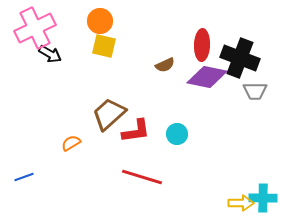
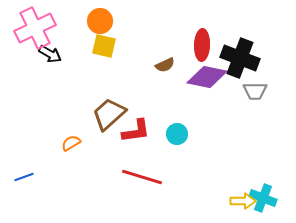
cyan cross: rotated 20 degrees clockwise
yellow arrow: moved 2 px right, 2 px up
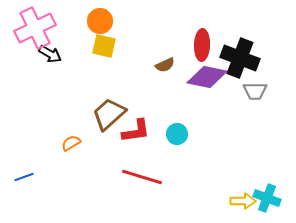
cyan cross: moved 4 px right
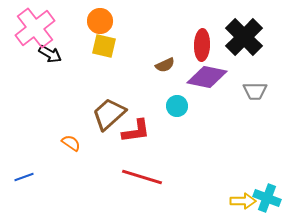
pink cross: rotated 12 degrees counterclockwise
black cross: moved 4 px right, 21 px up; rotated 24 degrees clockwise
cyan circle: moved 28 px up
orange semicircle: rotated 66 degrees clockwise
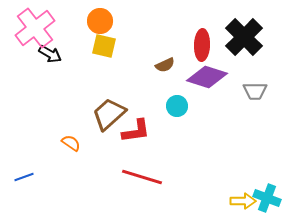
purple diamond: rotated 6 degrees clockwise
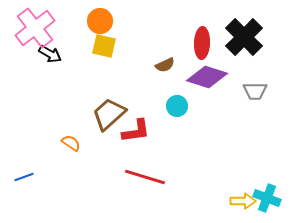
red ellipse: moved 2 px up
red line: moved 3 px right
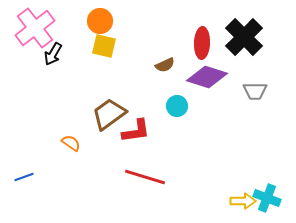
black arrow: moved 3 px right; rotated 90 degrees clockwise
brown trapezoid: rotated 6 degrees clockwise
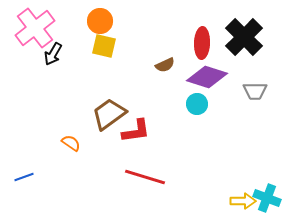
cyan circle: moved 20 px right, 2 px up
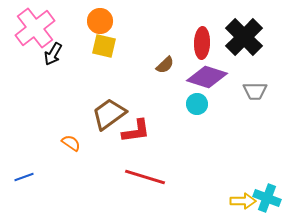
brown semicircle: rotated 18 degrees counterclockwise
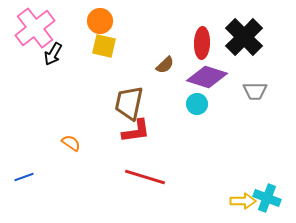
brown trapezoid: moved 20 px right, 11 px up; rotated 42 degrees counterclockwise
